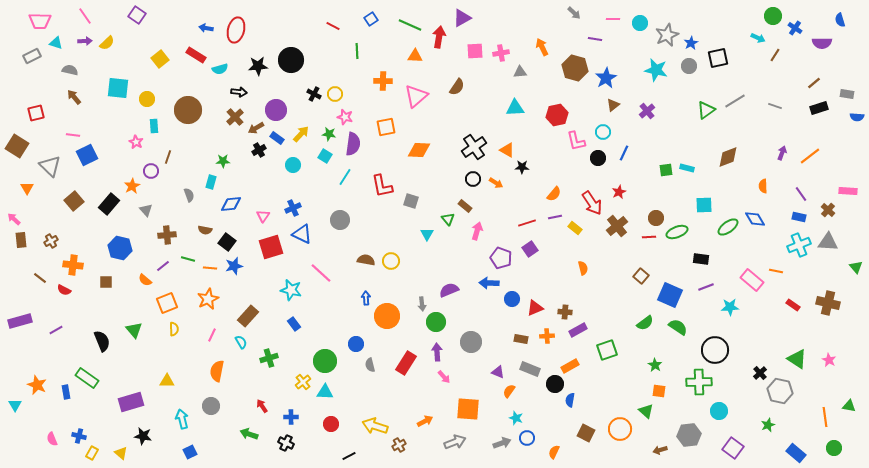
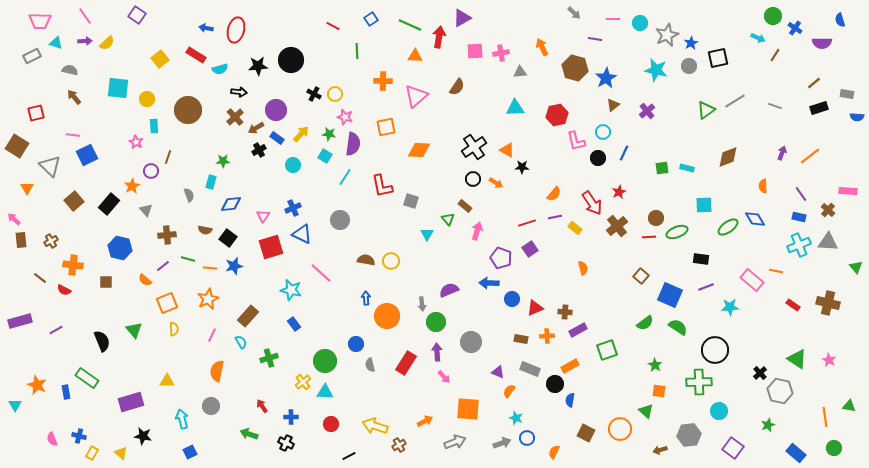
green square at (666, 170): moved 4 px left, 2 px up
black square at (227, 242): moved 1 px right, 4 px up
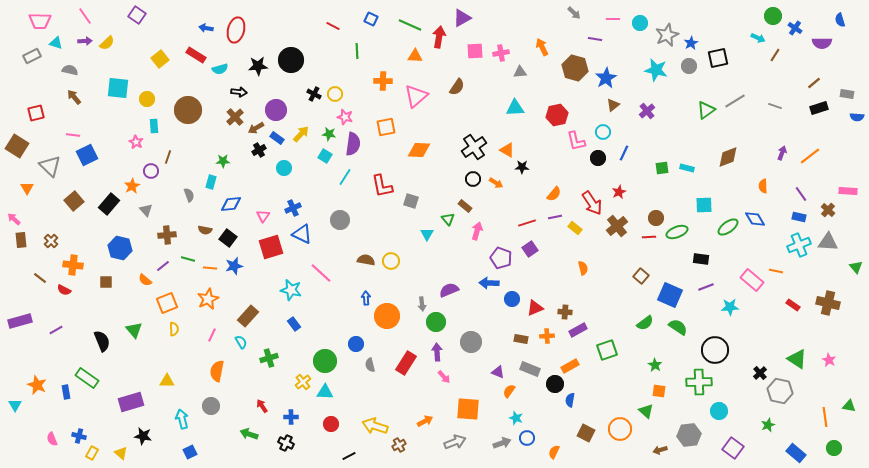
blue square at (371, 19): rotated 32 degrees counterclockwise
cyan circle at (293, 165): moved 9 px left, 3 px down
brown cross at (51, 241): rotated 16 degrees counterclockwise
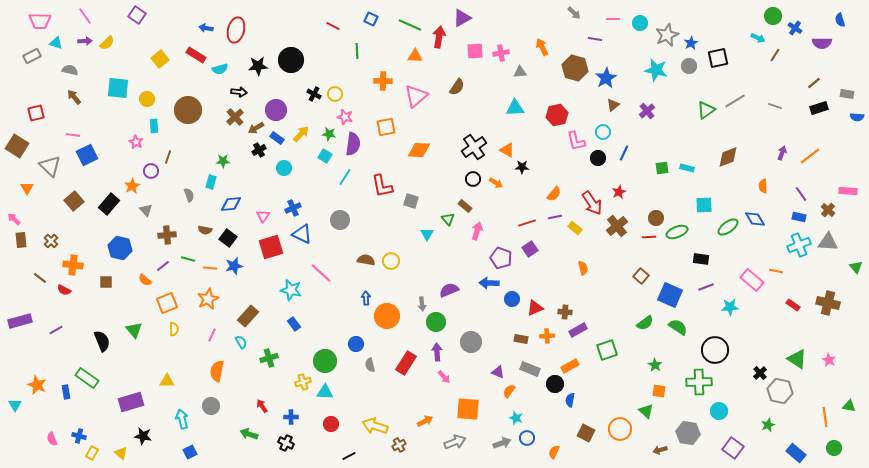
yellow cross at (303, 382): rotated 21 degrees clockwise
gray hexagon at (689, 435): moved 1 px left, 2 px up; rotated 15 degrees clockwise
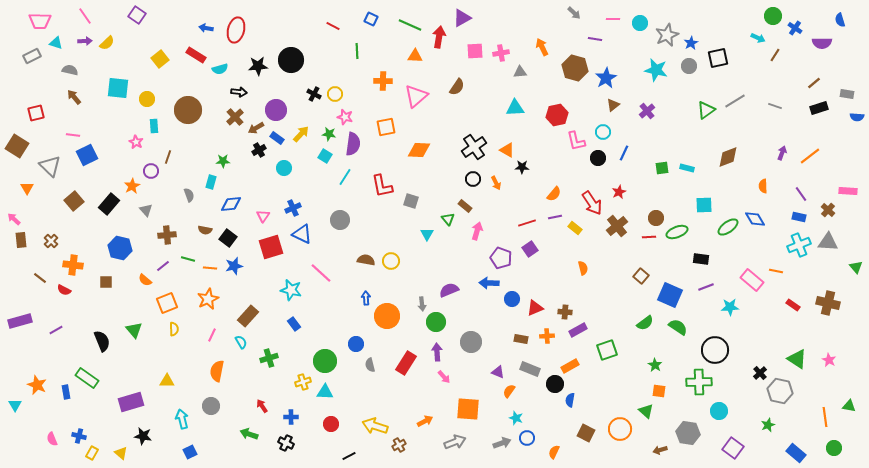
orange arrow at (496, 183): rotated 32 degrees clockwise
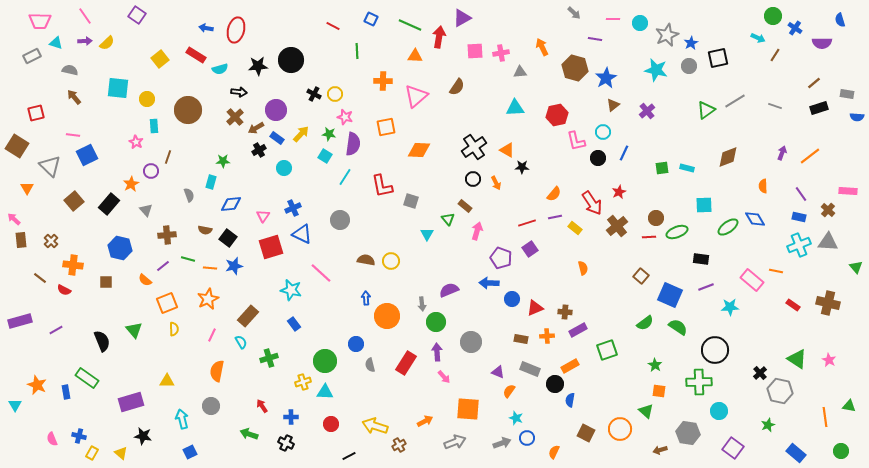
orange star at (132, 186): moved 1 px left, 2 px up
green circle at (834, 448): moved 7 px right, 3 px down
